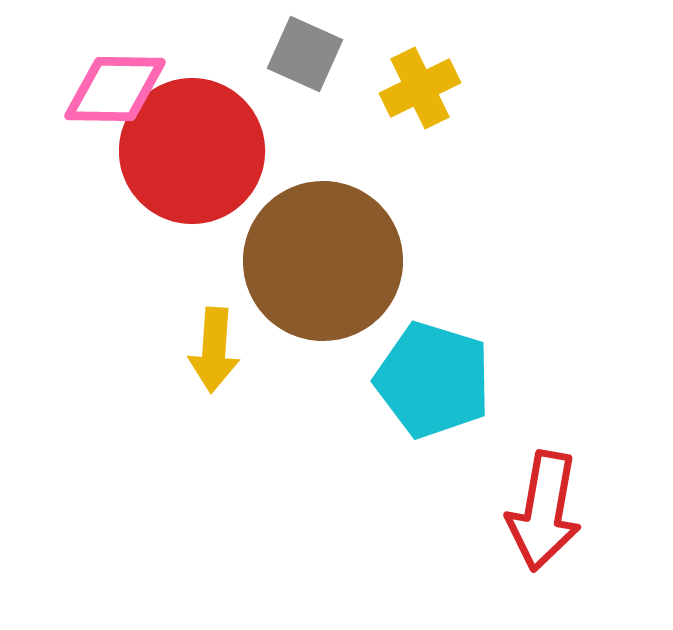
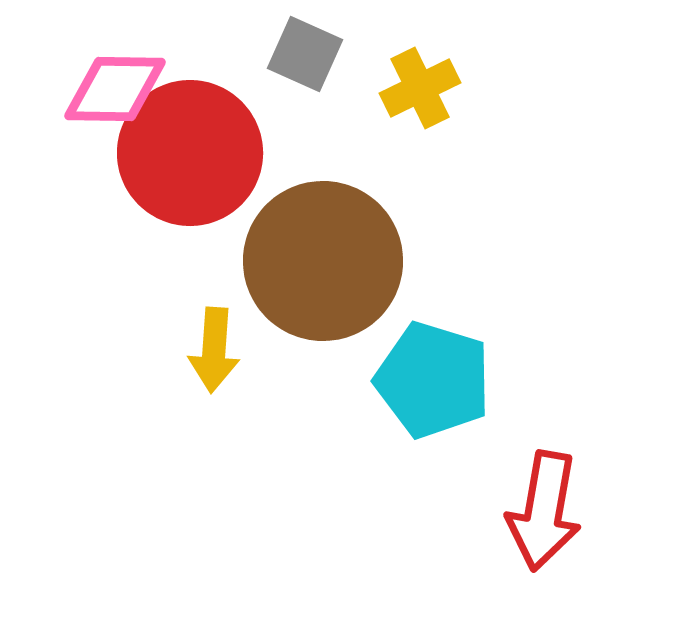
red circle: moved 2 px left, 2 px down
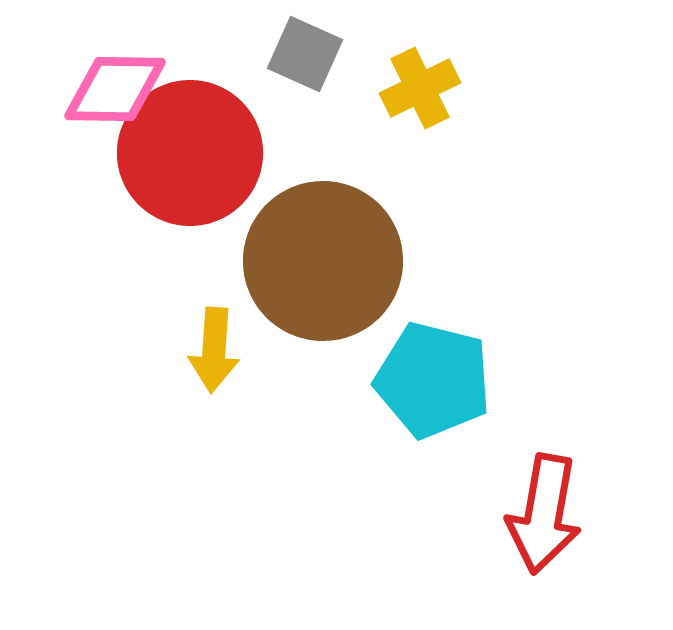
cyan pentagon: rotated 3 degrees counterclockwise
red arrow: moved 3 px down
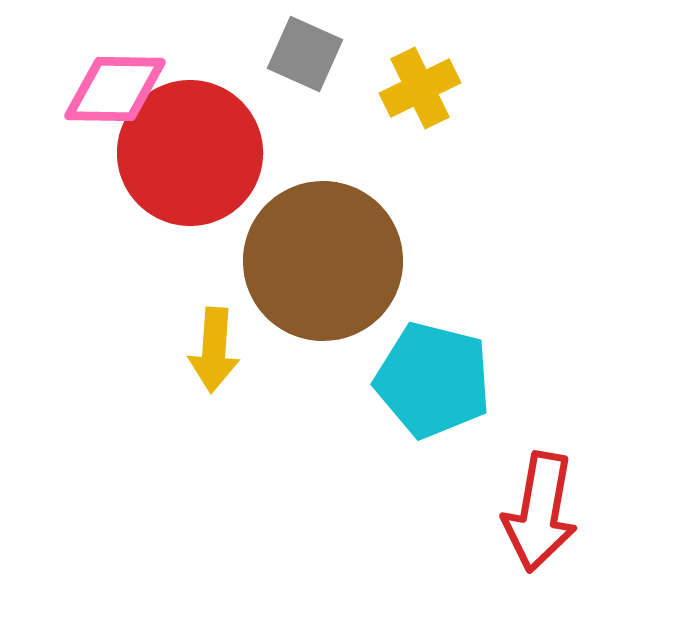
red arrow: moved 4 px left, 2 px up
